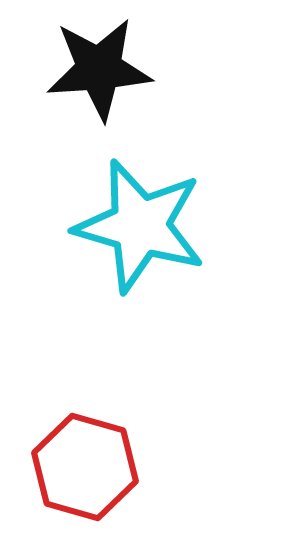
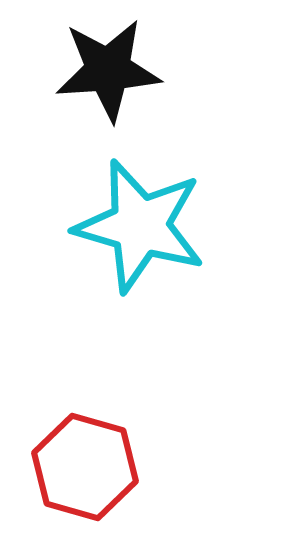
black star: moved 9 px right, 1 px down
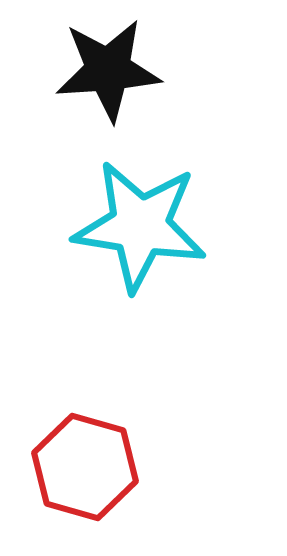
cyan star: rotated 7 degrees counterclockwise
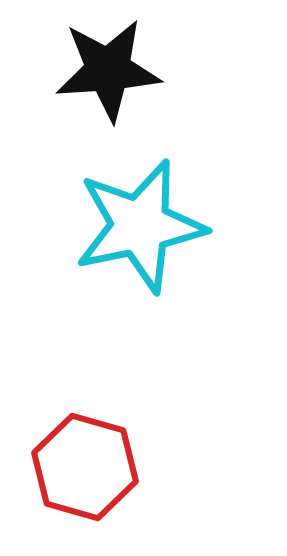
cyan star: rotated 21 degrees counterclockwise
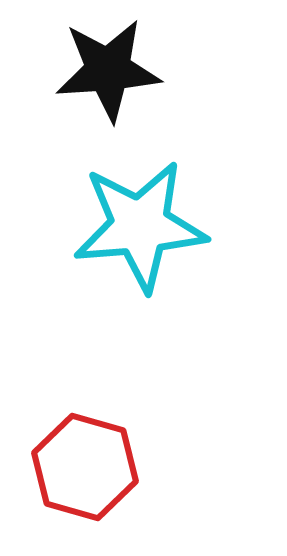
cyan star: rotated 7 degrees clockwise
